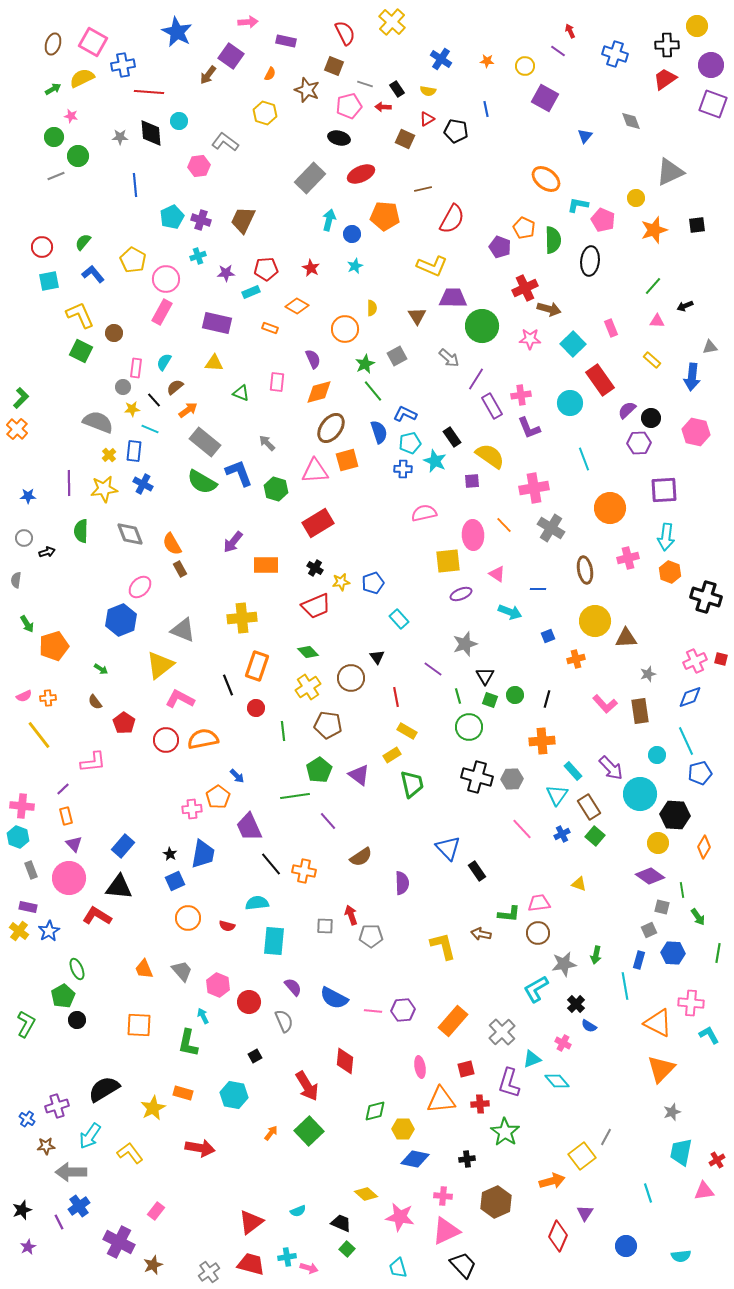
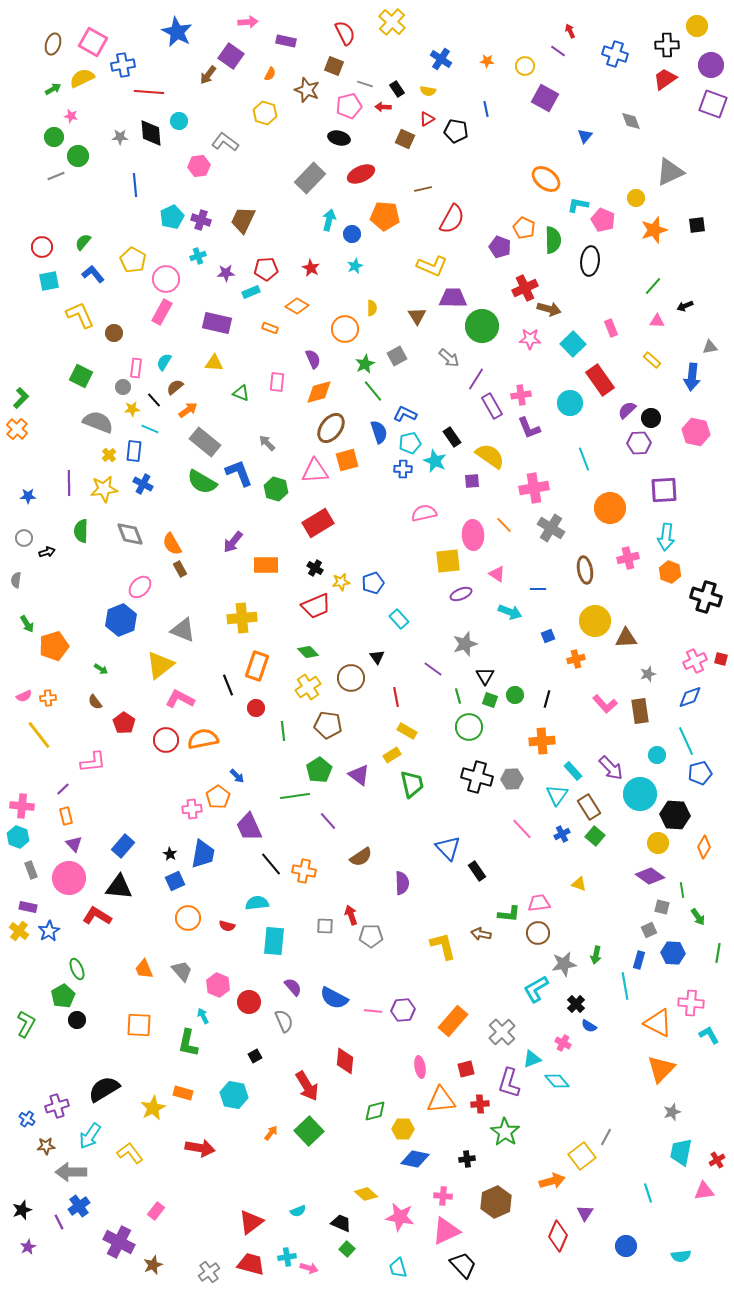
green square at (81, 351): moved 25 px down
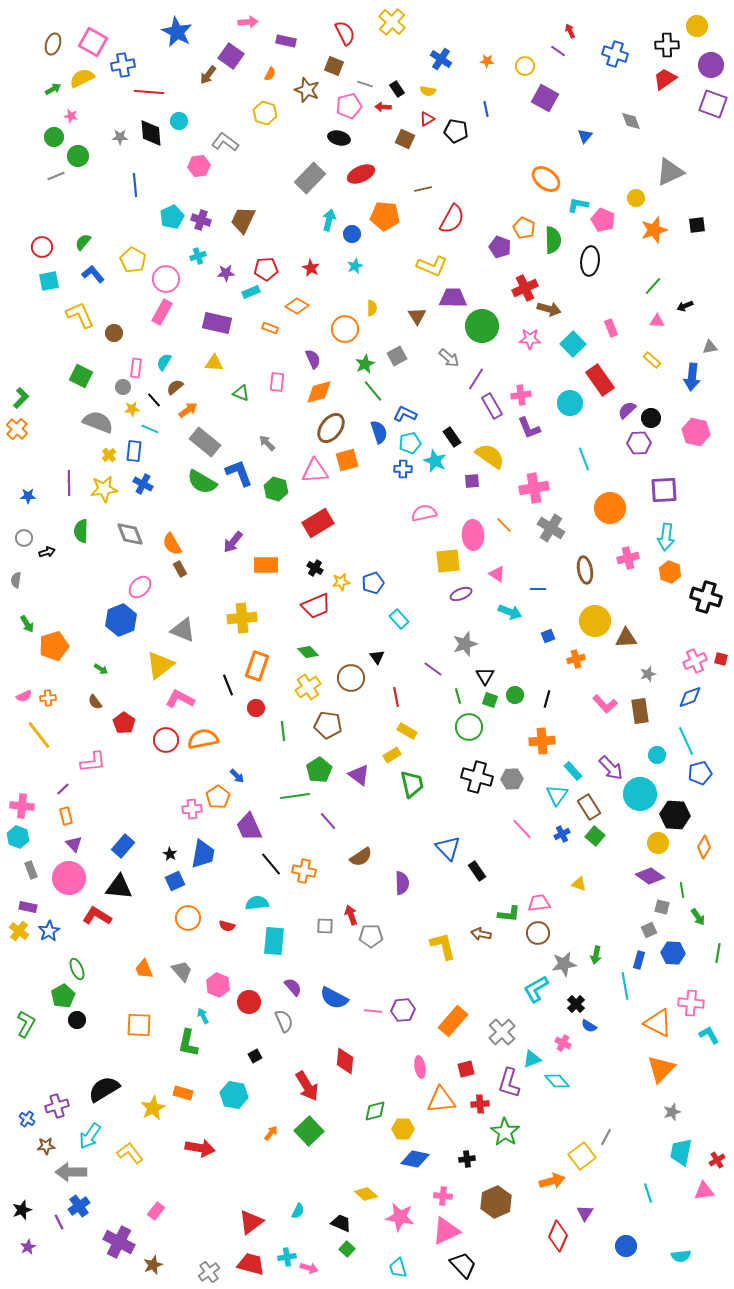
cyan semicircle at (298, 1211): rotated 42 degrees counterclockwise
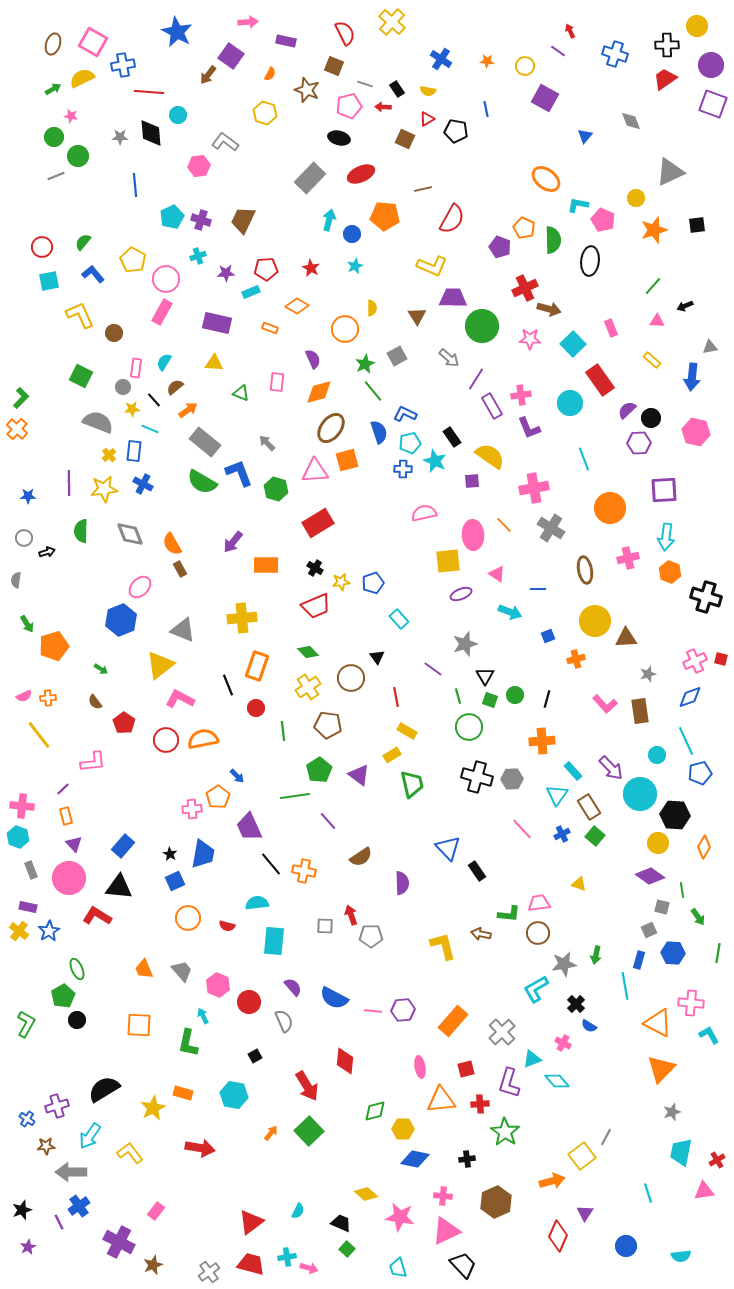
cyan circle at (179, 121): moved 1 px left, 6 px up
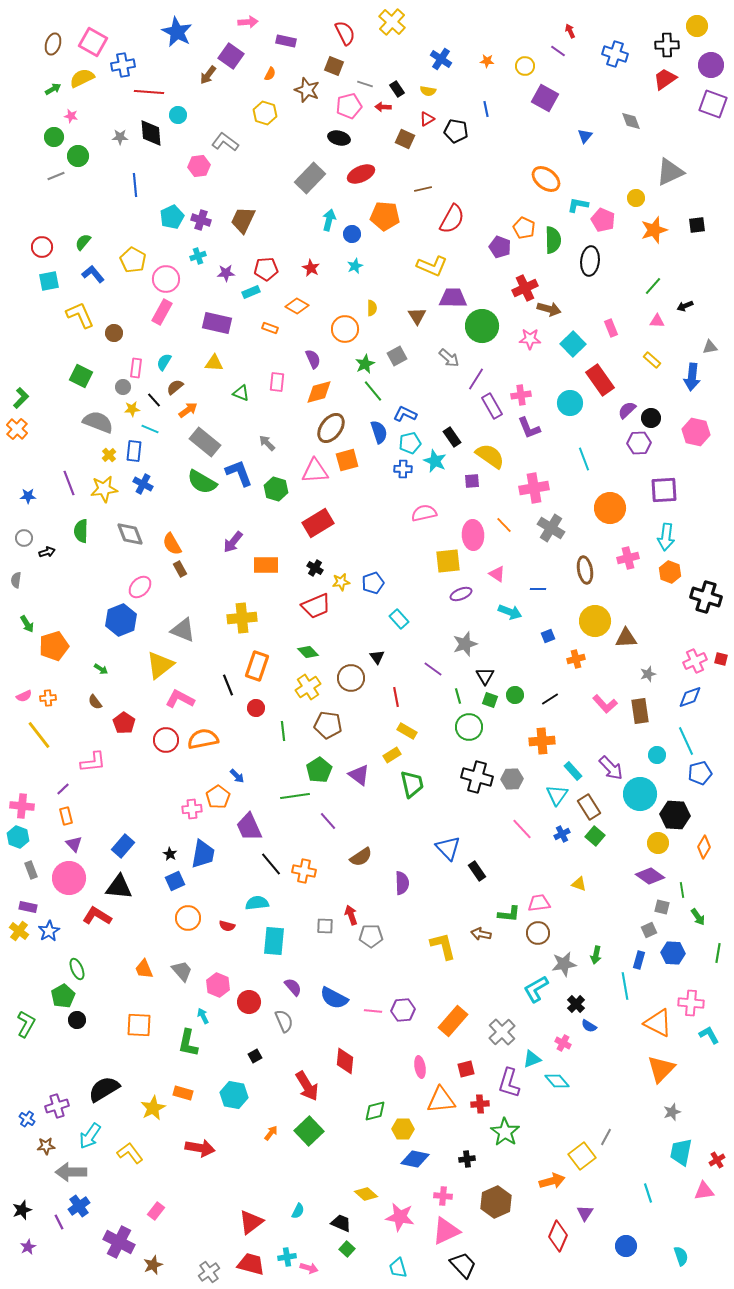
purple line at (69, 483): rotated 20 degrees counterclockwise
black line at (547, 699): moved 3 px right; rotated 42 degrees clockwise
cyan semicircle at (681, 1256): rotated 102 degrees counterclockwise
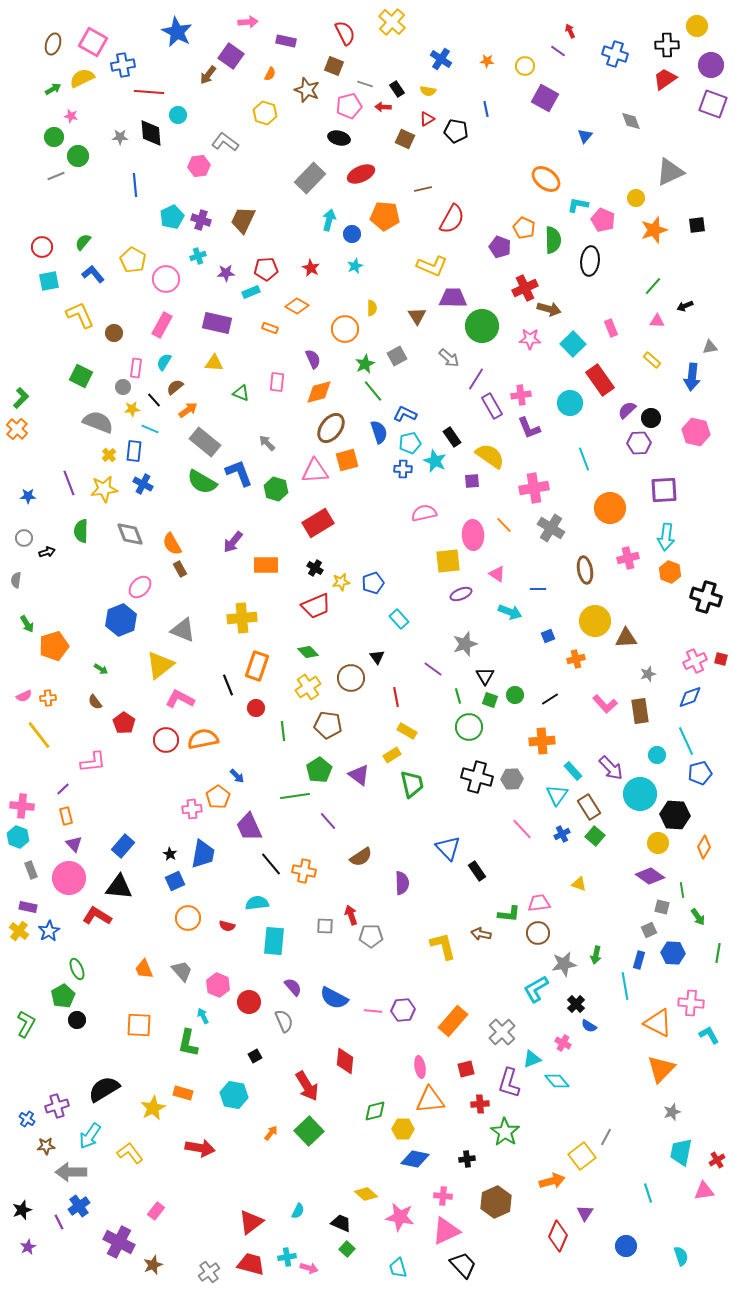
pink rectangle at (162, 312): moved 13 px down
orange triangle at (441, 1100): moved 11 px left
